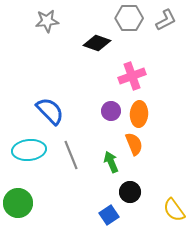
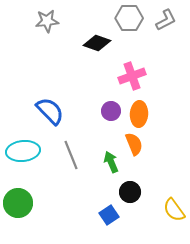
cyan ellipse: moved 6 px left, 1 px down
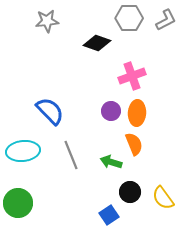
orange ellipse: moved 2 px left, 1 px up
green arrow: rotated 50 degrees counterclockwise
yellow semicircle: moved 11 px left, 12 px up
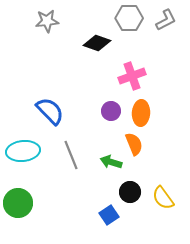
orange ellipse: moved 4 px right
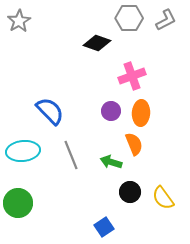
gray star: moved 28 px left; rotated 25 degrees counterclockwise
blue square: moved 5 px left, 12 px down
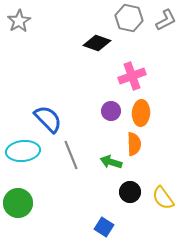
gray hexagon: rotated 12 degrees clockwise
blue semicircle: moved 2 px left, 8 px down
orange semicircle: rotated 20 degrees clockwise
blue square: rotated 24 degrees counterclockwise
